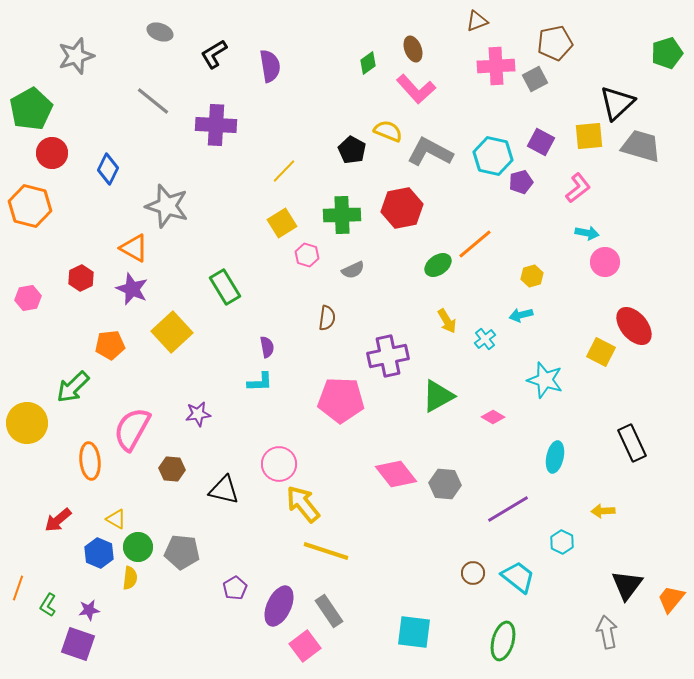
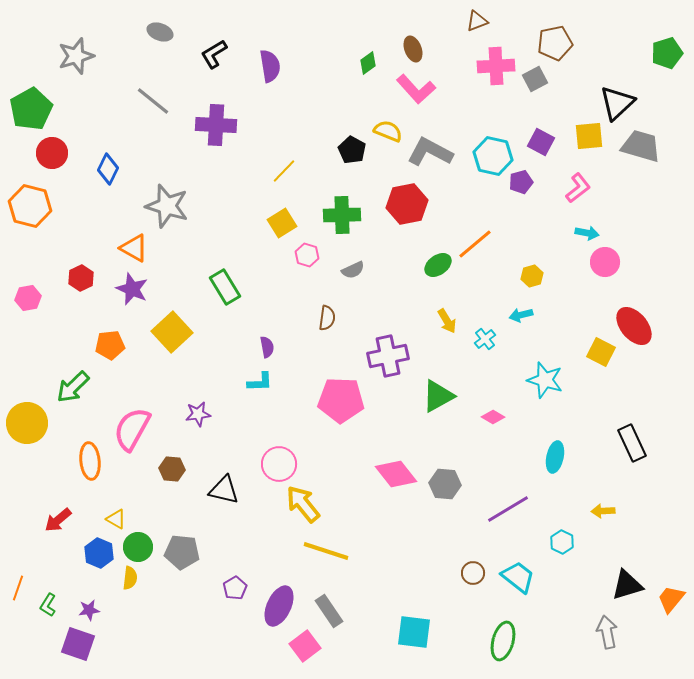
red hexagon at (402, 208): moved 5 px right, 4 px up
black triangle at (627, 585): rotated 36 degrees clockwise
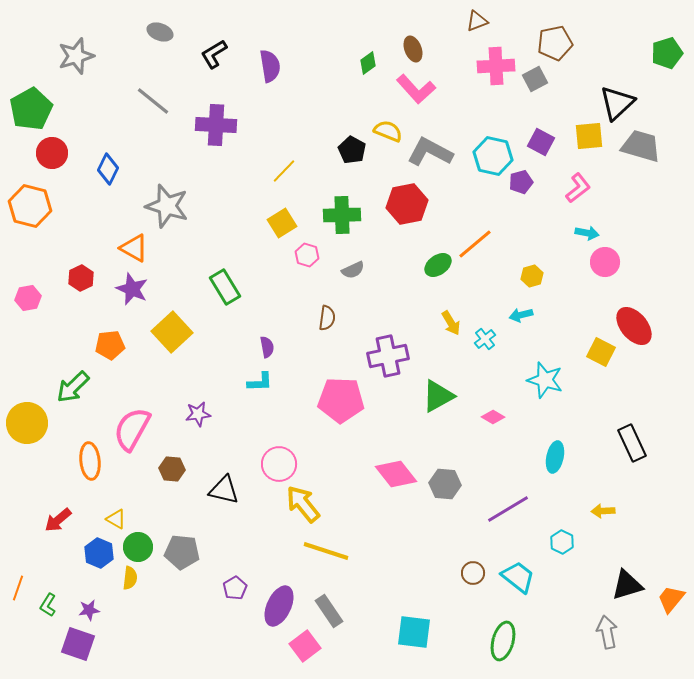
yellow arrow at (447, 321): moved 4 px right, 2 px down
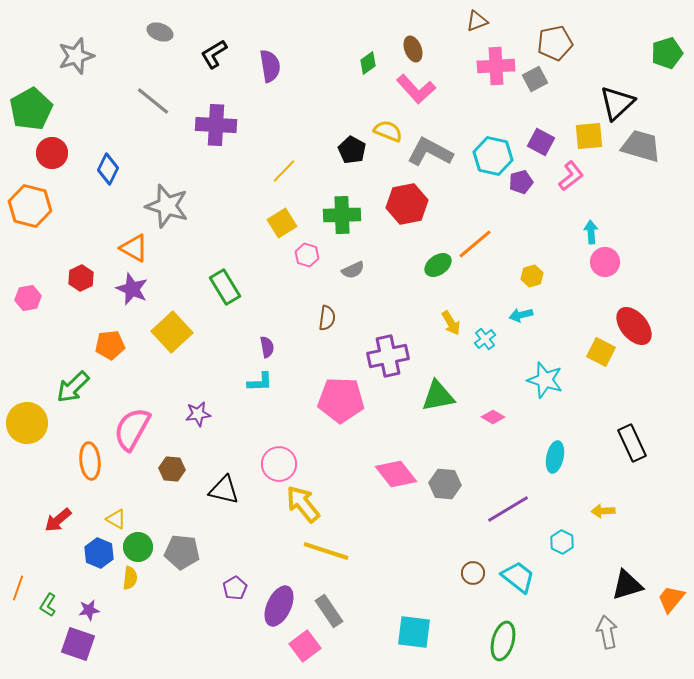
pink L-shape at (578, 188): moved 7 px left, 12 px up
cyan arrow at (587, 233): moved 4 px right, 1 px up; rotated 105 degrees counterclockwise
green triangle at (438, 396): rotated 18 degrees clockwise
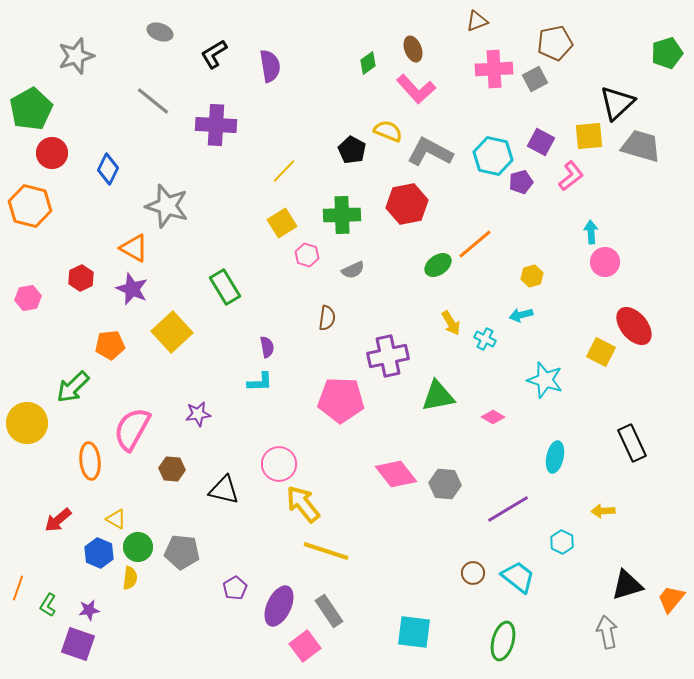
pink cross at (496, 66): moved 2 px left, 3 px down
cyan cross at (485, 339): rotated 25 degrees counterclockwise
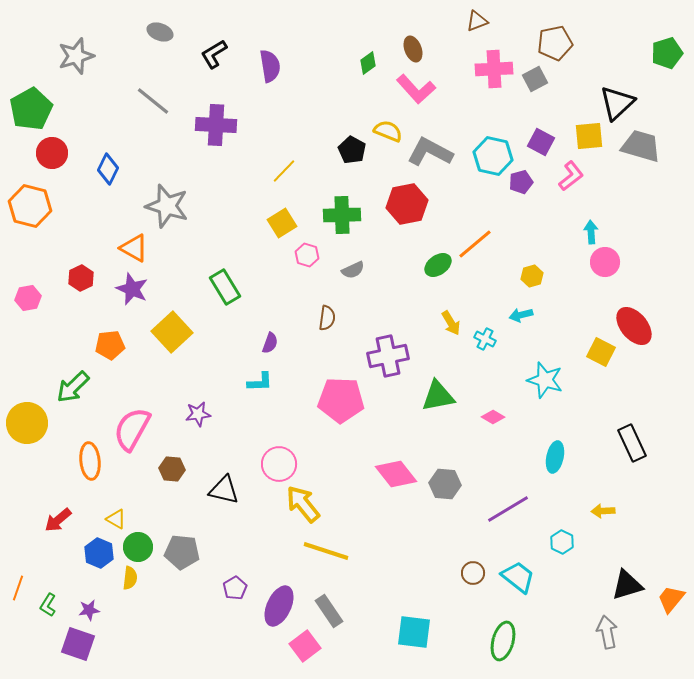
purple semicircle at (267, 347): moved 3 px right, 4 px up; rotated 30 degrees clockwise
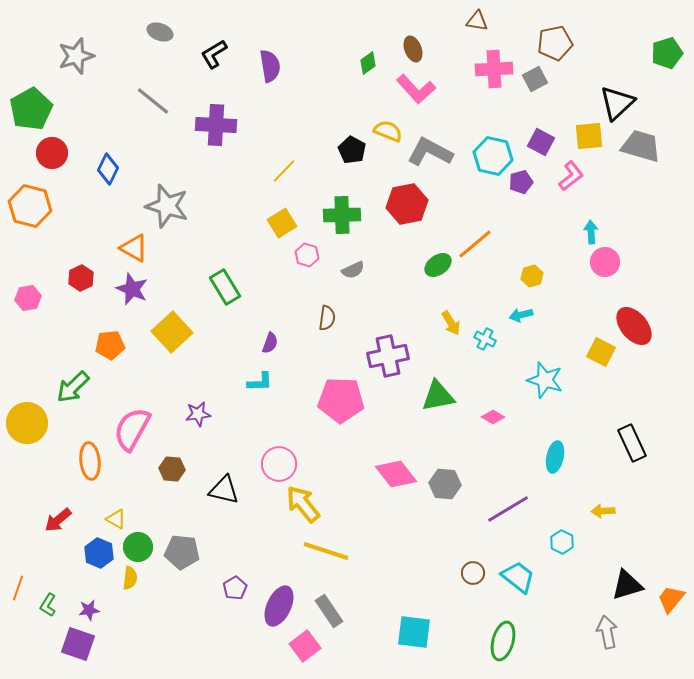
brown triangle at (477, 21): rotated 30 degrees clockwise
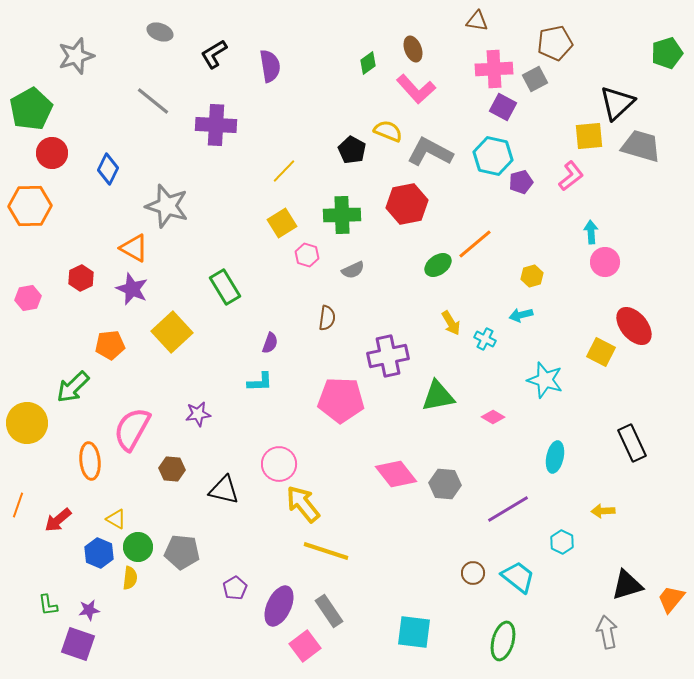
purple square at (541, 142): moved 38 px left, 35 px up
orange hexagon at (30, 206): rotated 15 degrees counterclockwise
orange line at (18, 588): moved 83 px up
green L-shape at (48, 605): rotated 40 degrees counterclockwise
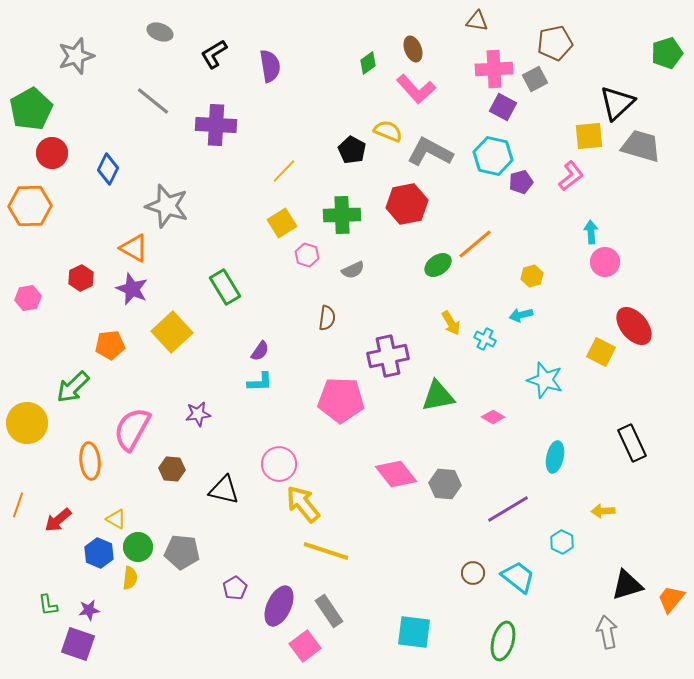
purple semicircle at (270, 343): moved 10 px left, 8 px down; rotated 15 degrees clockwise
